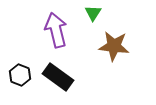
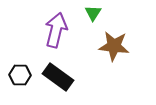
purple arrow: rotated 28 degrees clockwise
black hexagon: rotated 20 degrees counterclockwise
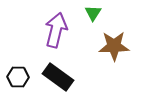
brown star: rotated 8 degrees counterclockwise
black hexagon: moved 2 px left, 2 px down
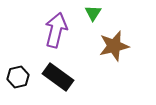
brown star: rotated 12 degrees counterclockwise
black hexagon: rotated 15 degrees counterclockwise
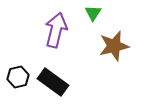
black rectangle: moved 5 px left, 5 px down
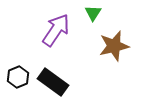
purple arrow: rotated 20 degrees clockwise
black hexagon: rotated 10 degrees counterclockwise
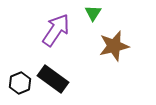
black hexagon: moved 2 px right, 6 px down
black rectangle: moved 3 px up
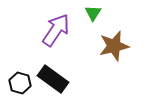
black hexagon: rotated 20 degrees counterclockwise
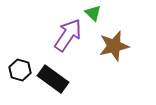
green triangle: rotated 18 degrees counterclockwise
purple arrow: moved 12 px right, 5 px down
black hexagon: moved 13 px up
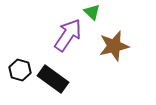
green triangle: moved 1 px left, 1 px up
